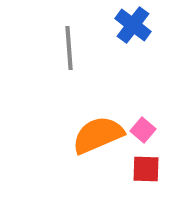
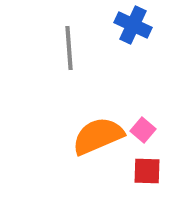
blue cross: rotated 12 degrees counterclockwise
orange semicircle: moved 1 px down
red square: moved 1 px right, 2 px down
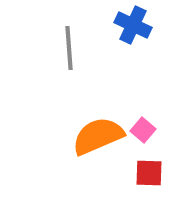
red square: moved 2 px right, 2 px down
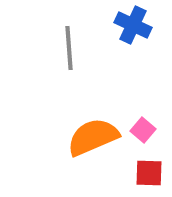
orange semicircle: moved 5 px left, 1 px down
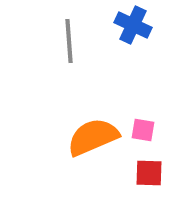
gray line: moved 7 px up
pink square: rotated 30 degrees counterclockwise
